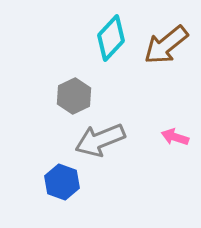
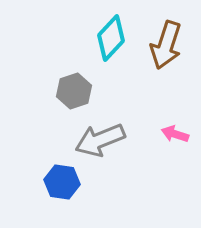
brown arrow: rotated 33 degrees counterclockwise
gray hexagon: moved 5 px up; rotated 8 degrees clockwise
pink arrow: moved 3 px up
blue hexagon: rotated 12 degrees counterclockwise
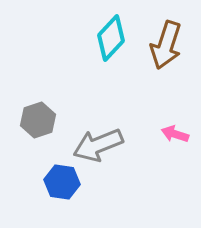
gray hexagon: moved 36 px left, 29 px down
gray arrow: moved 2 px left, 5 px down
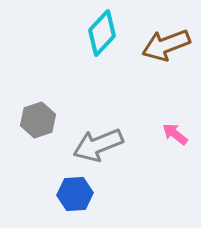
cyan diamond: moved 9 px left, 5 px up
brown arrow: rotated 51 degrees clockwise
pink arrow: rotated 20 degrees clockwise
blue hexagon: moved 13 px right, 12 px down; rotated 12 degrees counterclockwise
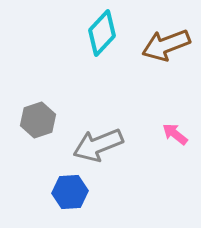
blue hexagon: moved 5 px left, 2 px up
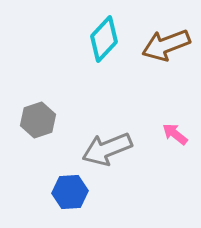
cyan diamond: moved 2 px right, 6 px down
gray arrow: moved 9 px right, 4 px down
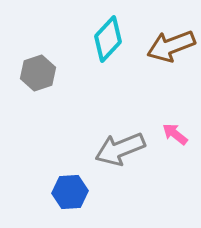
cyan diamond: moved 4 px right
brown arrow: moved 5 px right, 1 px down
gray hexagon: moved 47 px up
gray arrow: moved 13 px right
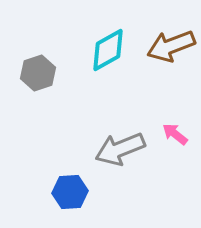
cyan diamond: moved 11 px down; rotated 18 degrees clockwise
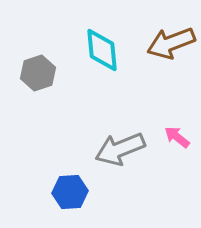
brown arrow: moved 3 px up
cyan diamond: moved 6 px left; rotated 66 degrees counterclockwise
pink arrow: moved 2 px right, 3 px down
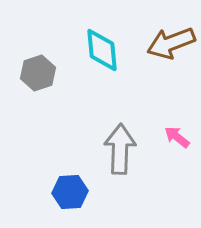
gray arrow: rotated 114 degrees clockwise
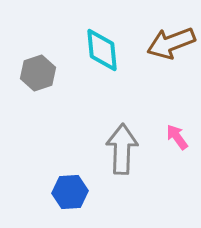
pink arrow: rotated 16 degrees clockwise
gray arrow: moved 2 px right
